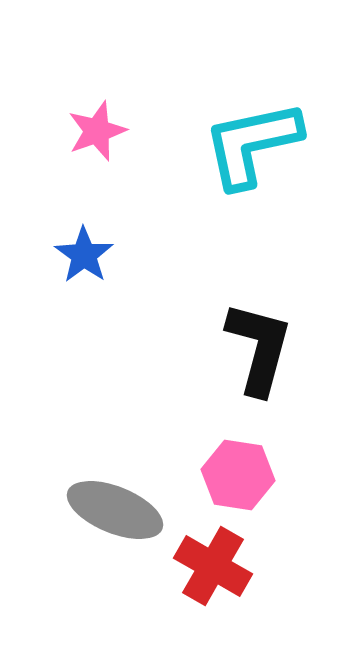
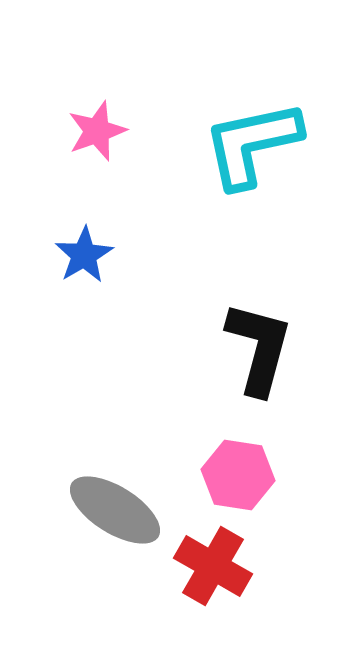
blue star: rotated 6 degrees clockwise
gray ellipse: rotated 10 degrees clockwise
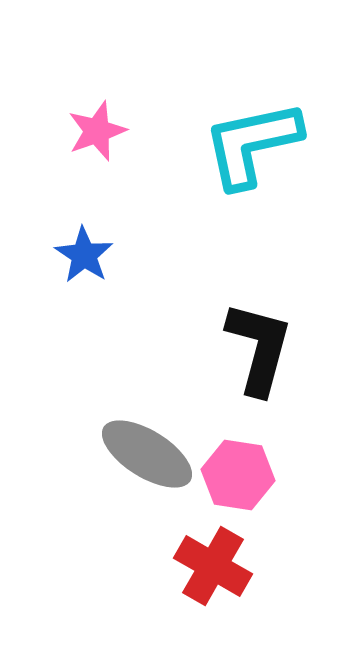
blue star: rotated 8 degrees counterclockwise
gray ellipse: moved 32 px right, 56 px up
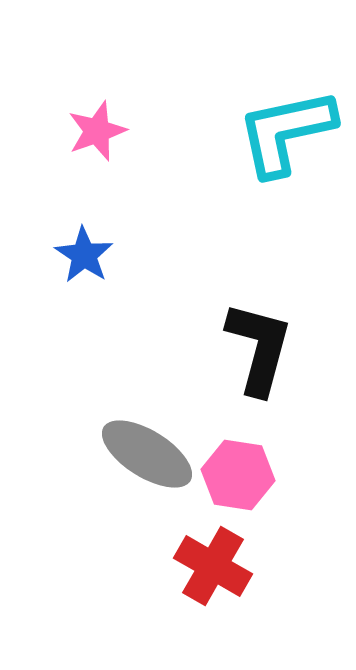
cyan L-shape: moved 34 px right, 12 px up
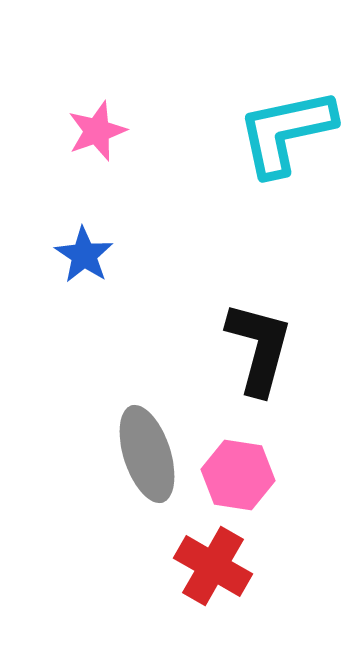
gray ellipse: rotated 40 degrees clockwise
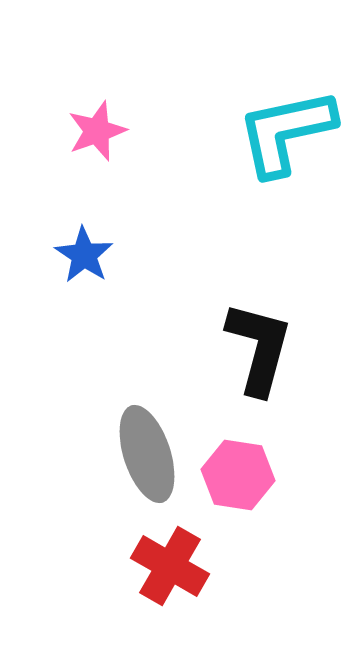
red cross: moved 43 px left
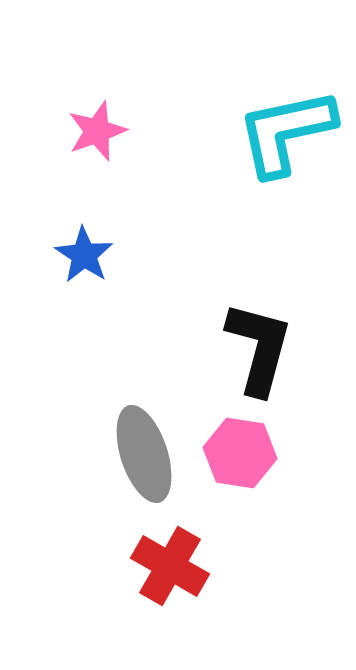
gray ellipse: moved 3 px left
pink hexagon: moved 2 px right, 22 px up
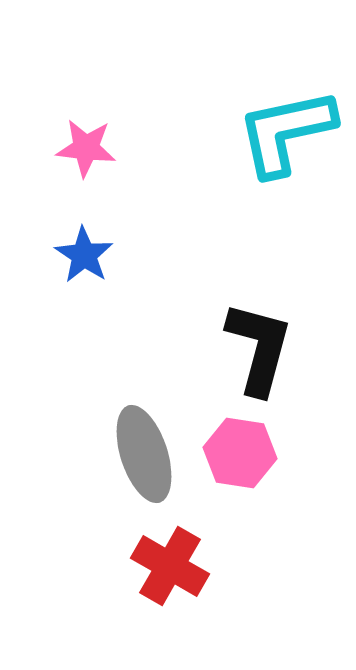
pink star: moved 11 px left, 17 px down; rotated 26 degrees clockwise
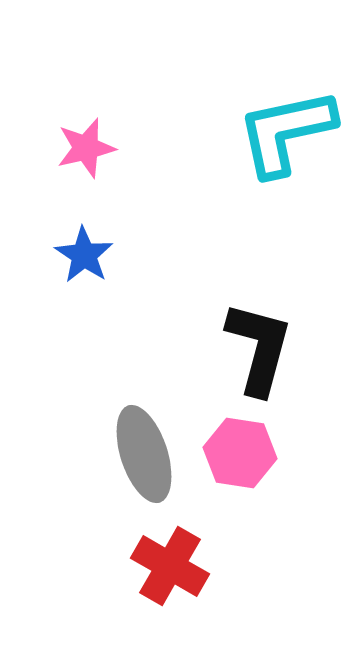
pink star: rotated 20 degrees counterclockwise
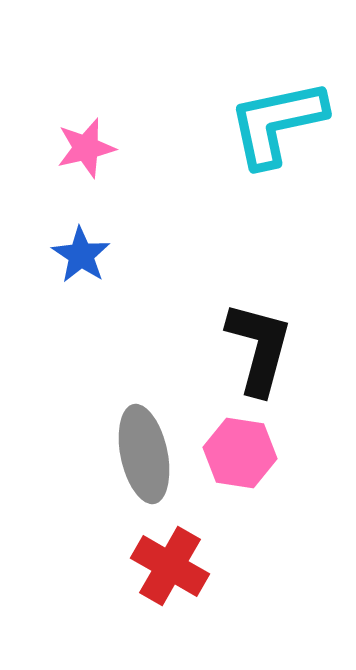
cyan L-shape: moved 9 px left, 9 px up
blue star: moved 3 px left
gray ellipse: rotated 6 degrees clockwise
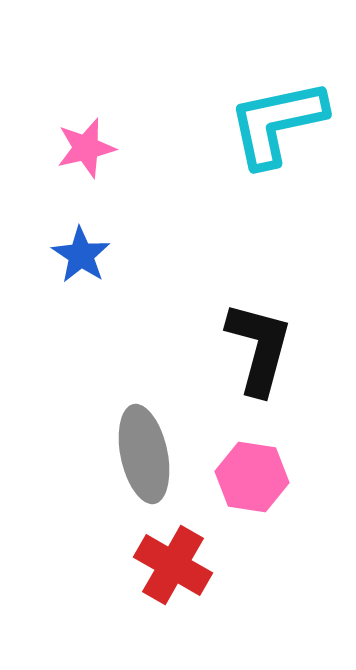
pink hexagon: moved 12 px right, 24 px down
red cross: moved 3 px right, 1 px up
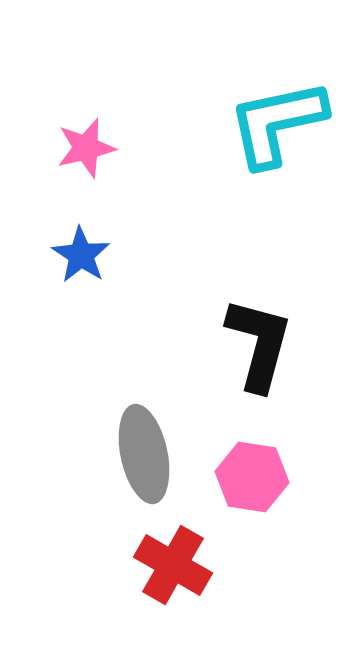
black L-shape: moved 4 px up
